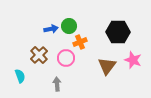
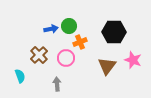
black hexagon: moved 4 px left
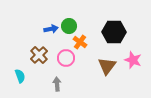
orange cross: rotated 32 degrees counterclockwise
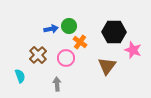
brown cross: moved 1 px left
pink star: moved 10 px up
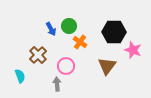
blue arrow: rotated 72 degrees clockwise
pink circle: moved 8 px down
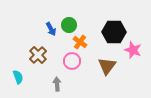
green circle: moved 1 px up
pink circle: moved 6 px right, 5 px up
cyan semicircle: moved 2 px left, 1 px down
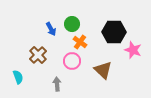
green circle: moved 3 px right, 1 px up
brown triangle: moved 4 px left, 4 px down; rotated 24 degrees counterclockwise
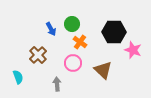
pink circle: moved 1 px right, 2 px down
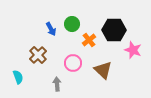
black hexagon: moved 2 px up
orange cross: moved 9 px right, 2 px up; rotated 16 degrees clockwise
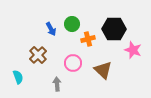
black hexagon: moved 1 px up
orange cross: moved 1 px left, 1 px up; rotated 24 degrees clockwise
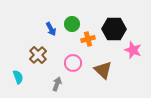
gray arrow: rotated 24 degrees clockwise
